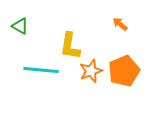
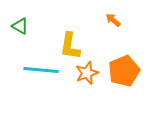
orange arrow: moved 7 px left, 4 px up
orange star: moved 4 px left, 2 px down
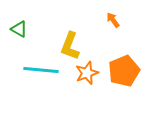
orange arrow: rotated 14 degrees clockwise
green triangle: moved 1 px left, 3 px down
yellow L-shape: rotated 12 degrees clockwise
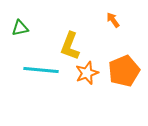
green triangle: moved 1 px right, 1 px up; rotated 42 degrees counterclockwise
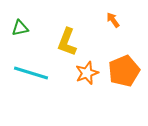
yellow L-shape: moved 3 px left, 4 px up
cyan line: moved 10 px left, 3 px down; rotated 12 degrees clockwise
